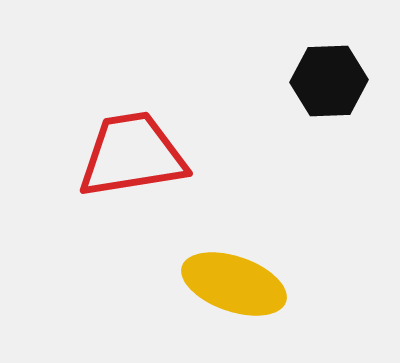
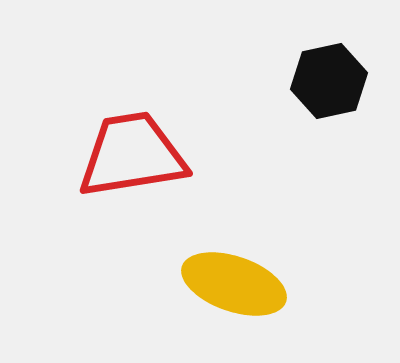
black hexagon: rotated 10 degrees counterclockwise
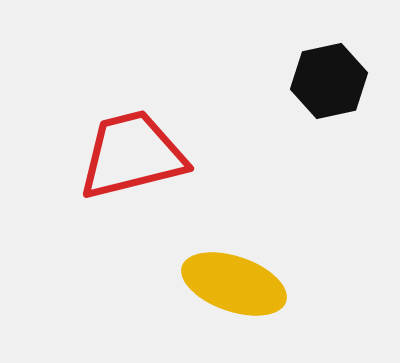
red trapezoid: rotated 5 degrees counterclockwise
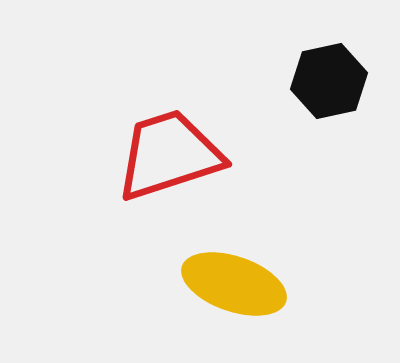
red trapezoid: moved 37 px right; rotated 4 degrees counterclockwise
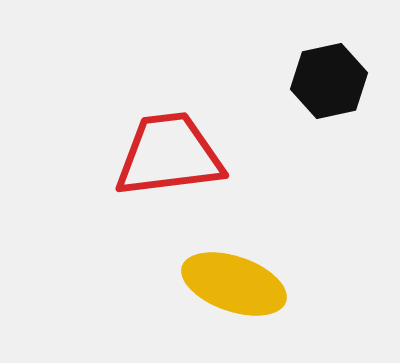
red trapezoid: rotated 11 degrees clockwise
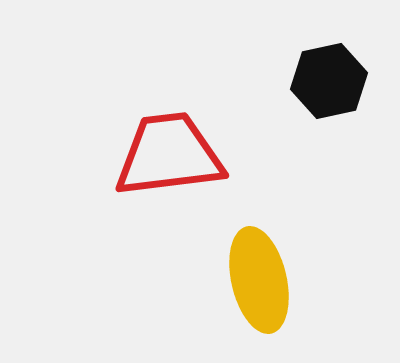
yellow ellipse: moved 25 px right, 4 px up; rotated 58 degrees clockwise
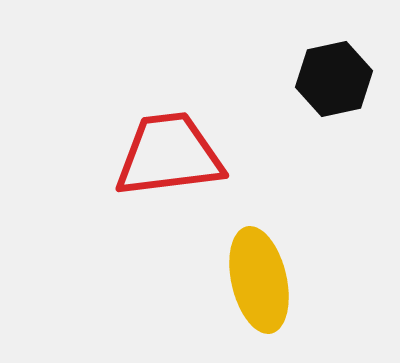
black hexagon: moved 5 px right, 2 px up
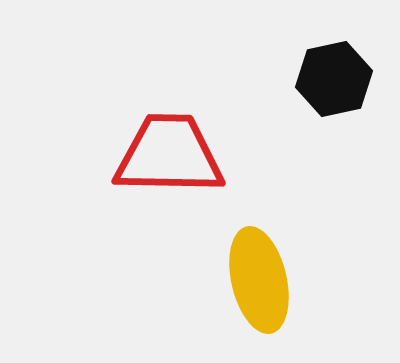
red trapezoid: rotated 8 degrees clockwise
